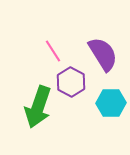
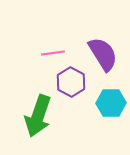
pink line: moved 2 px down; rotated 65 degrees counterclockwise
green arrow: moved 9 px down
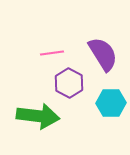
pink line: moved 1 px left
purple hexagon: moved 2 px left, 1 px down
green arrow: rotated 102 degrees counterclockwise
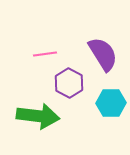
pink line: moved 7 px left, 1 px down
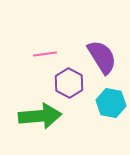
purple semicircle: moved 1 px left, 3 px down
cyan hexagon: rotated 12 degrees clockwise
green arrow: moved 2 px right; rotated 12 degrees counterclockwise
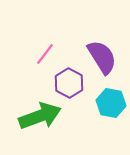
pink line: rotated 45 degrees counterclockwise
green arrow: rotated 15 degrees counterclockwise
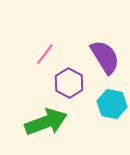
purple semicircle: moved 3 px right
cyan hexagon: moved 1 px right, 1 px down
green arrow: moved 6 px right, 6 px down
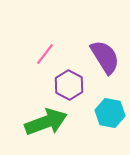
purple hexagon: moved 2 px down
cyan hexagon: moved 2 px left, 9 px down
